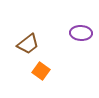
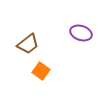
purple ellipse: rotated 15 degrees clockwise
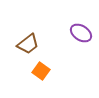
purple ellipse: rotated 15 degrees clockwise
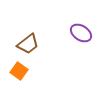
orange square: moved 22 px left
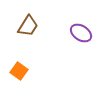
brown trapezoid: moved 18 px up; rotated 20 degrees counterclockwise
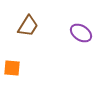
orange square: moved 7 px left, 3 px up; rotated 30 degrees counterclockwise
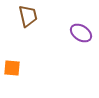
brown trapezoid: moved 10 px up; rotated 45 degrees counterclockwise
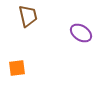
orange square: moved 5 px right; rotated 12 degrees counterclockwise
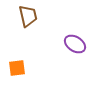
purple ellipse: moved 6 px left, 11 px down
